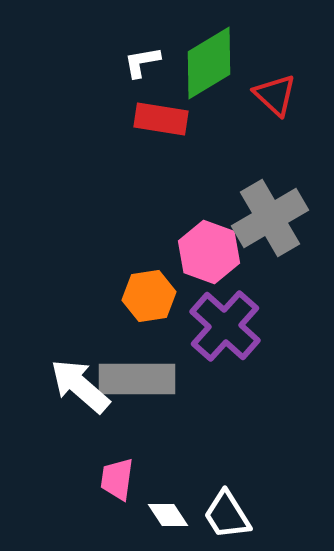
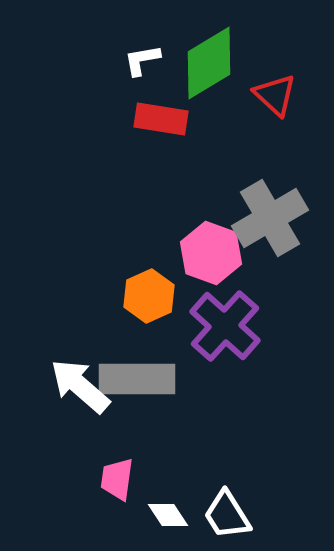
white L-shape: moved 2 px up
pink hexagon: moved 2 px right, 1 px down
orange hexagon: rotated 15 degrees counterclockwise
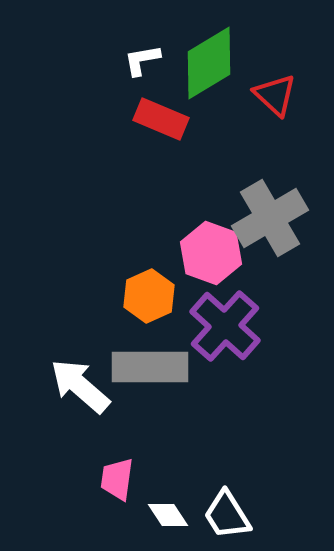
red rectangle: rotated 14 degrees clockwise
gray rectangle: moved 13 px right, 12 px up
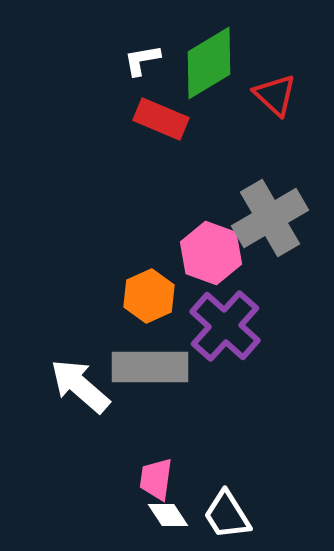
pink trapezoid: moved 39 px right
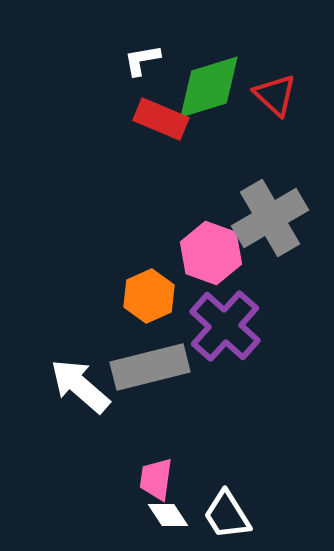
green diamond: moved 24 px down; rotated 14 degrees clockwise
gray rectangle: rotated 14 degrees counterclockwise
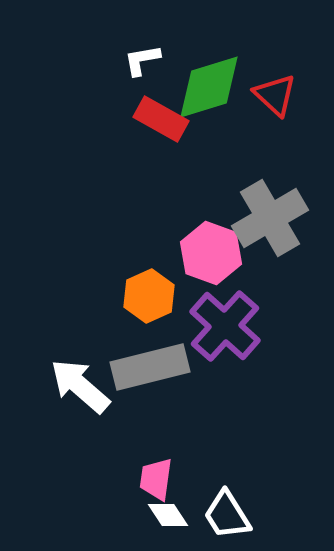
red rectangle: rotated 6 degrees clockwise
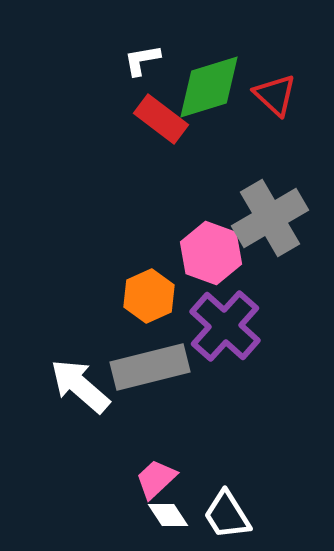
red rectangle: rotated 8 degrees clockwise
pink trapezoid: rotated 39 degrees clockwise
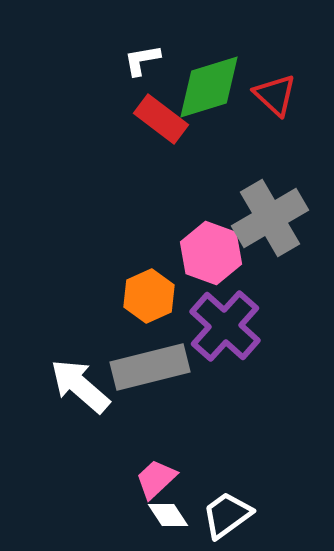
white trapezoid: rotated 86 degrees clockwise
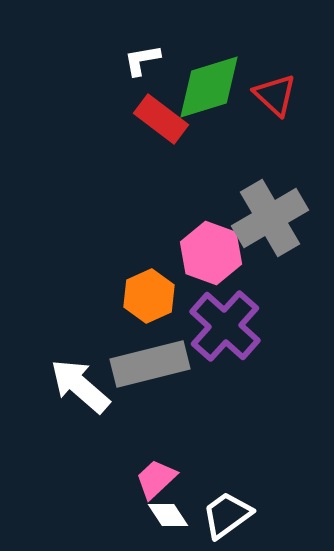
gray rectangle: moved 3 px up
